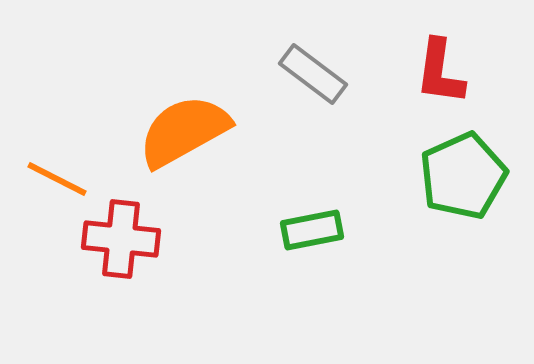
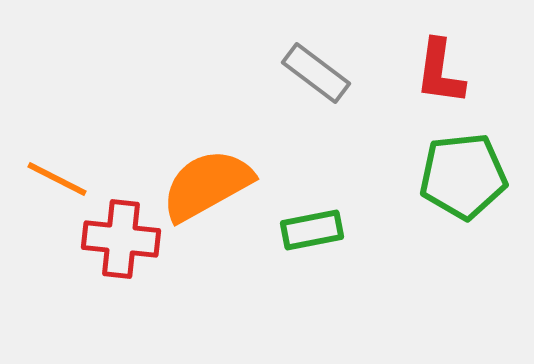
gray rectangle: moved 3 px right, 1 px up
orange semicircle: moved 23 px right, 54 px down
green pentagon: rotated 18 degrees clockwise
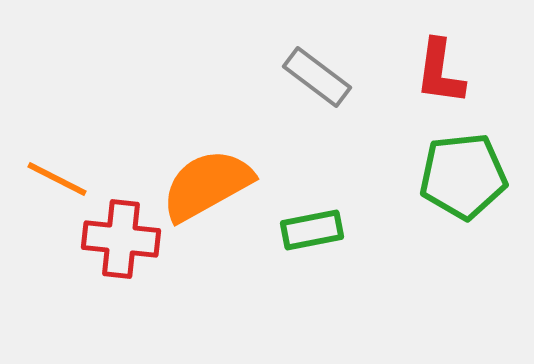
gray rectangle: moved 1 px right, 4 px down
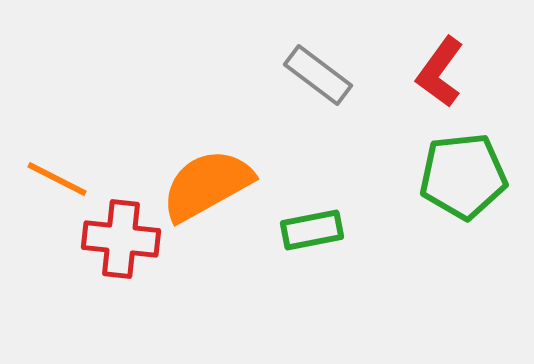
red L-shape: rotated 28 degrees clockwise
gray rectangle: moved 1 px right, 2 px up
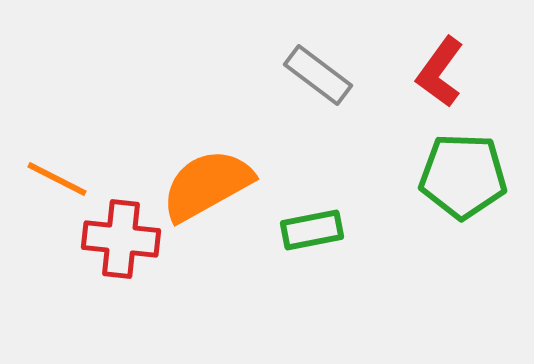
green pentagon: rotated 8 degrees clockwise
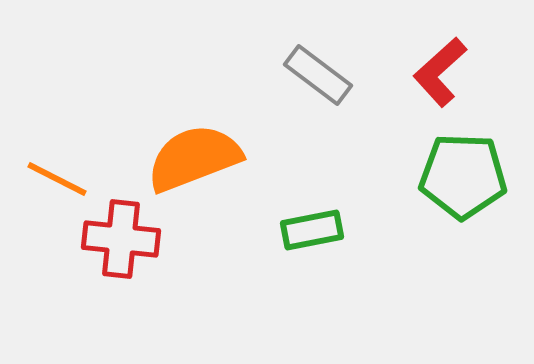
red L-shape: rotated 12 degrees clockwise
orange semicircle: moved 13 px left, 27 px up; rotated 8 degrees clockwise
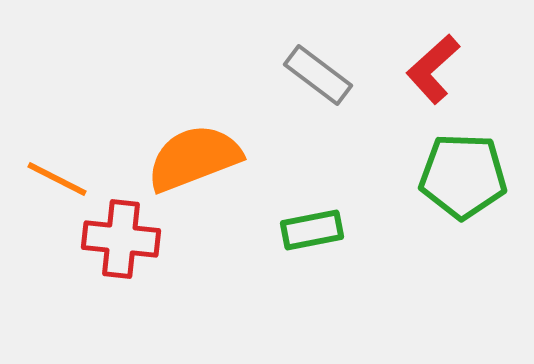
red L-shape: moved 7 px left, 3 px up
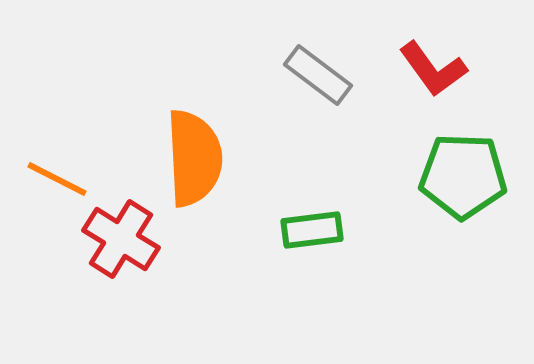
red L-shape: rotated 84 degrees counterclockwise
orange semicircle: rotated 108 degrees clockwise
green rectangle: rotated 4 degrees clockwise
red cross: rotated 26 degrees clockwise
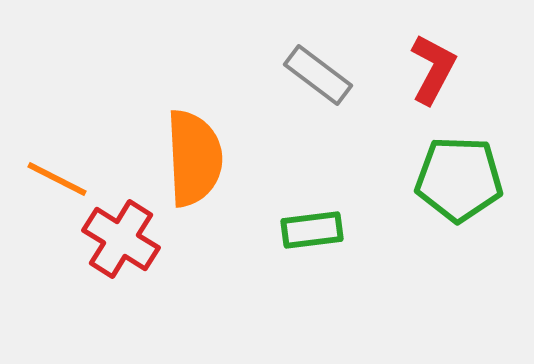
red L-shape: rotated 116 degrees counterclockwise
green pentagon: moved 4 px left, 3 px down
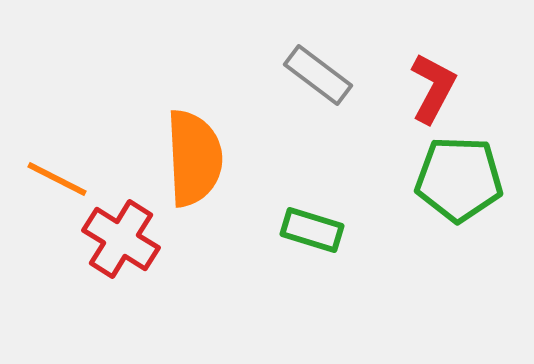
red L-shape: moved 19 px down
green rectangle: rotated 24 degrees clockwise
